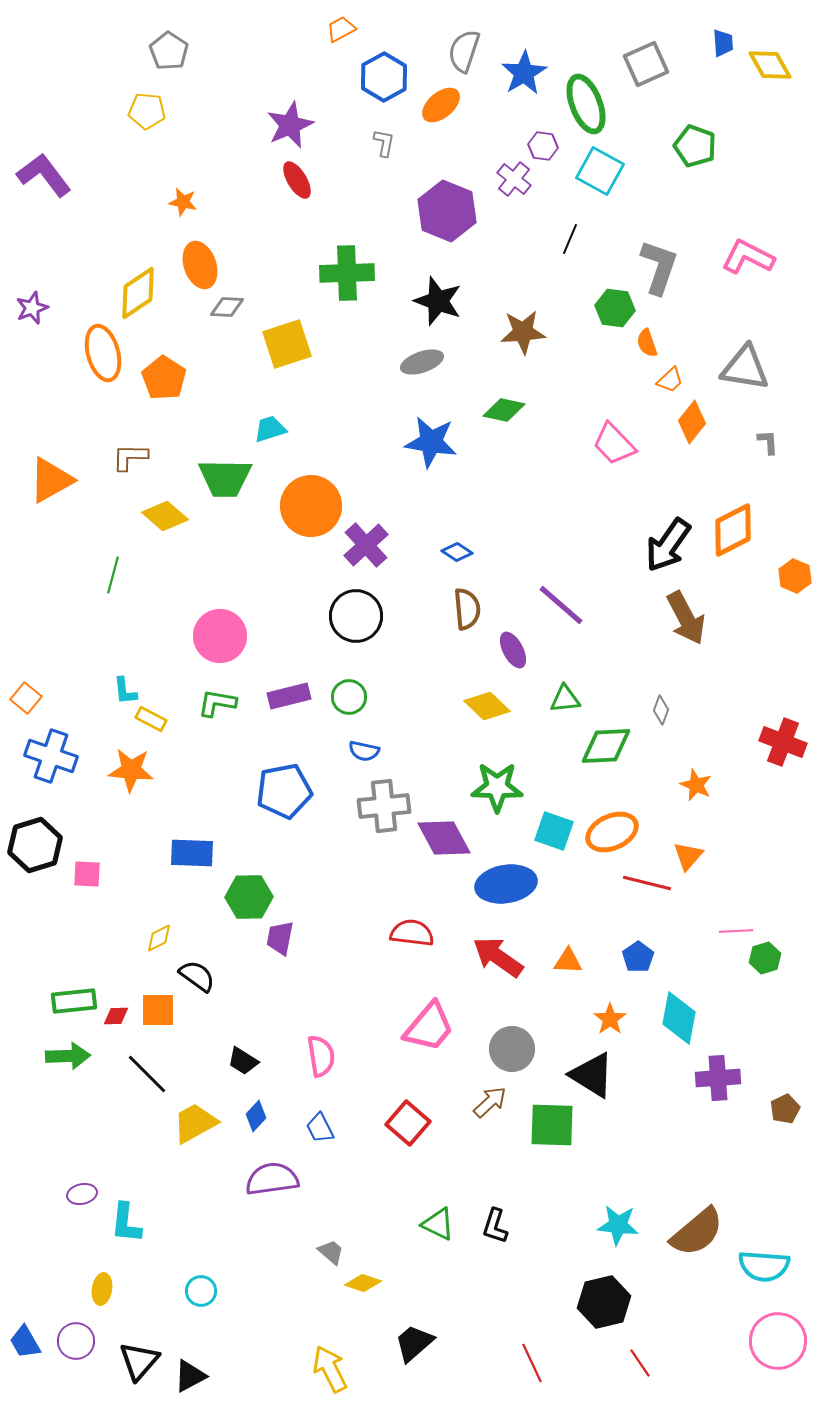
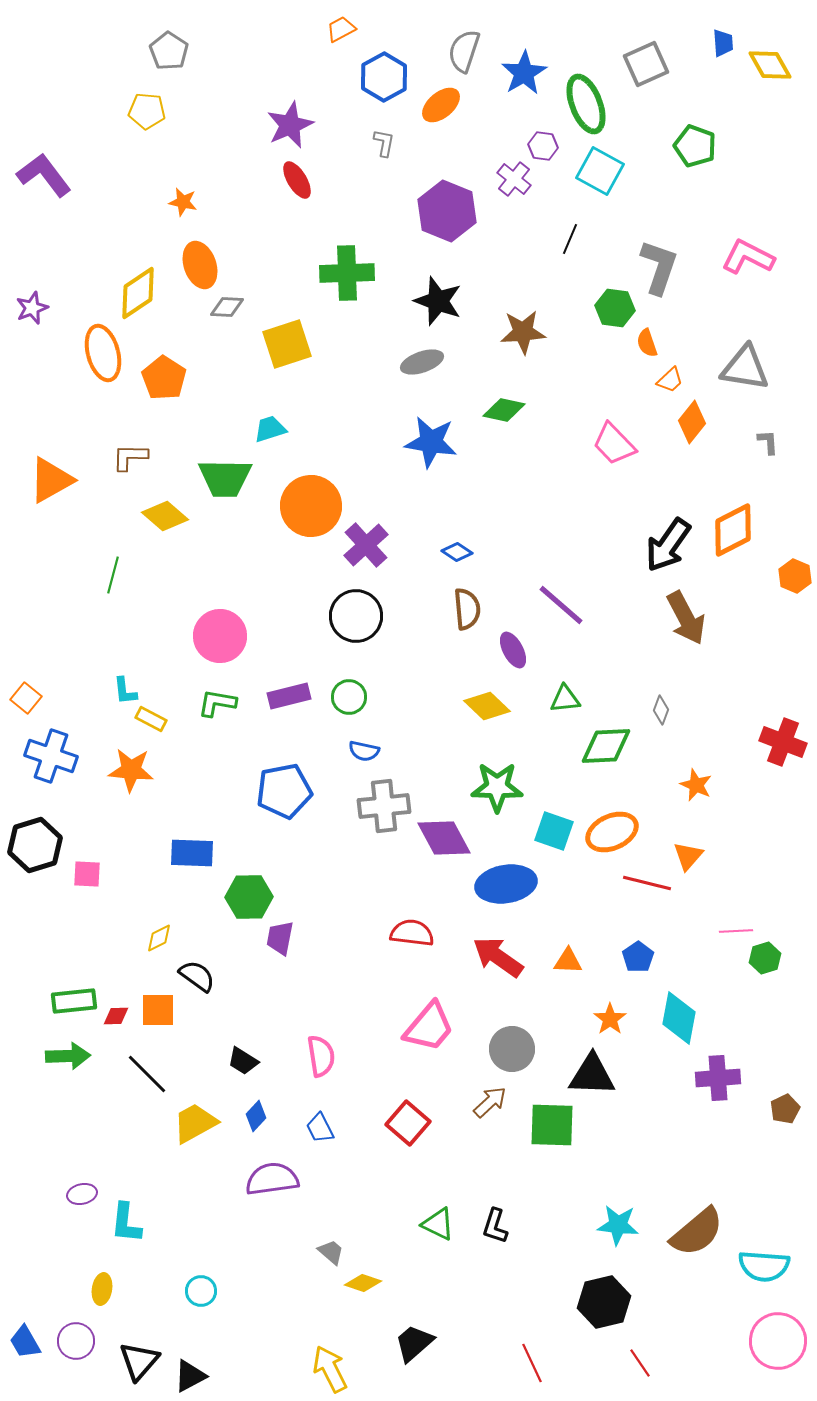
black triangle at (592, 1075): rotated 30 degrees counterclockwise
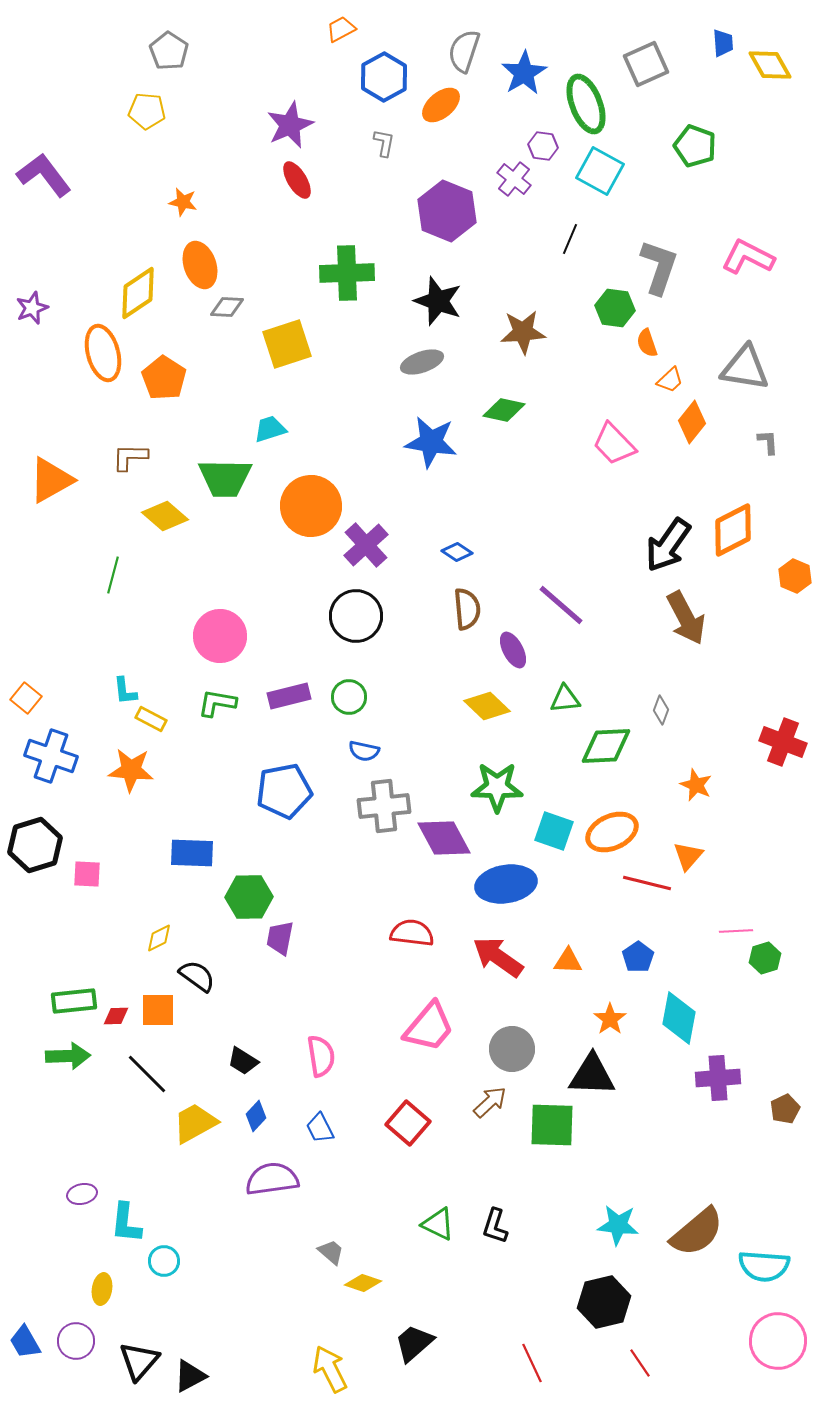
cyan circle at (201, 1291): moved 37 px left, 30 px up
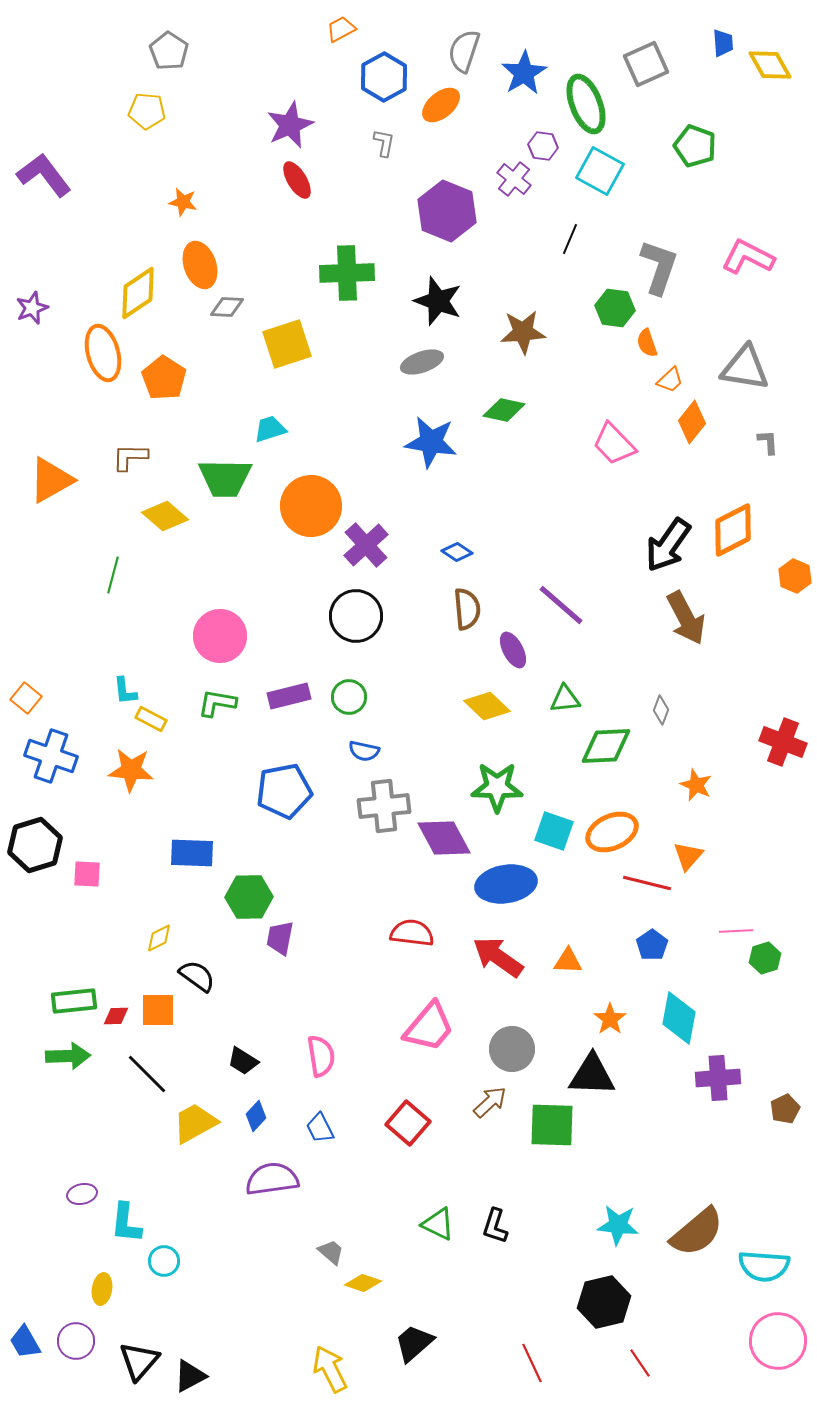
blue pentagon at (638, 957): moved 14 px right, 12 px up
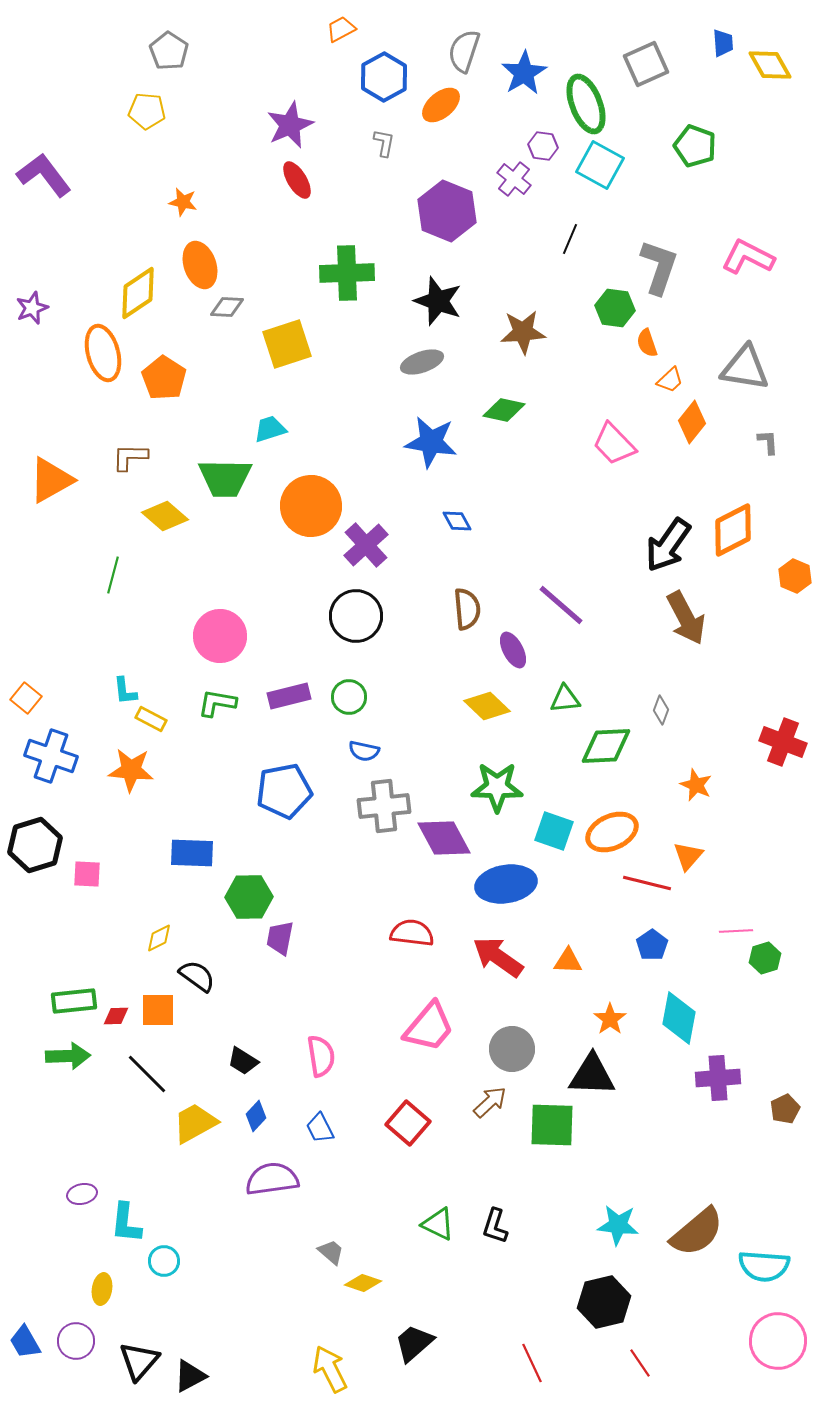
cyan square at (600, 171): moved 6 px up
blue diamond at (457, 552): moved 31 px up; rotated 28 degrees clockwise
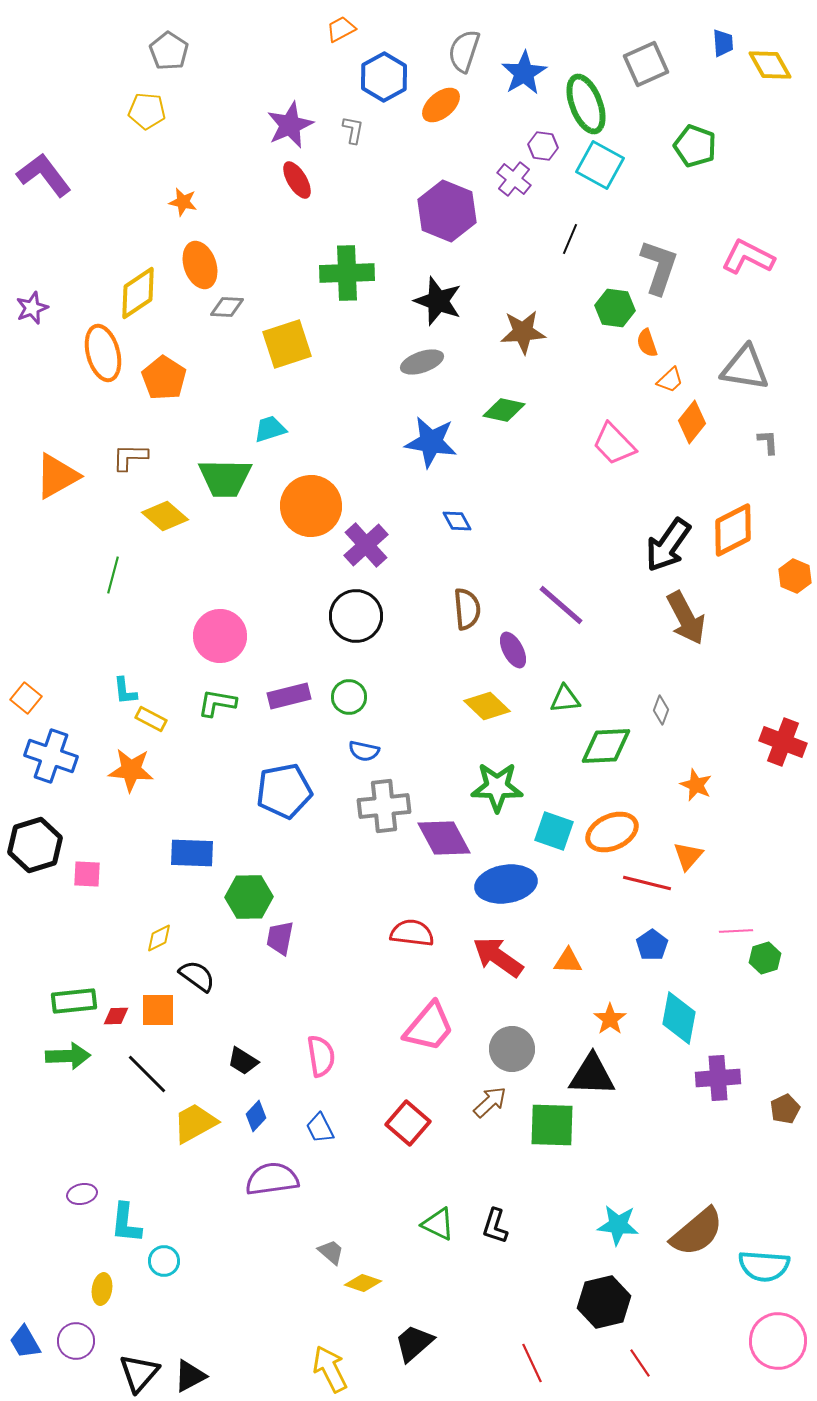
gray L-shape at (384, 143): moved 31 px left, 13 px up
orange triangle at (51, 480): moved 6 px right, 4 px up
black triangle at (139, 1361): moved 12 px down
